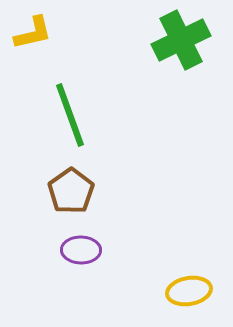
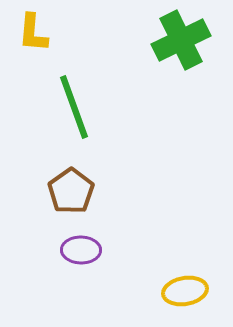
yellow L-shape: rotated 108 degrees clockwise
green line: moved 4 px right, 8 px up
yellow ellipse: moved 4 px left
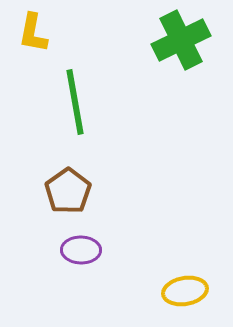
yellow L-shape: rotated 6 degrees clockwise
green line: moved 1 px right, 5 px up; rotated 10 degrees clockwise
brown pentagon: moved 3 px left
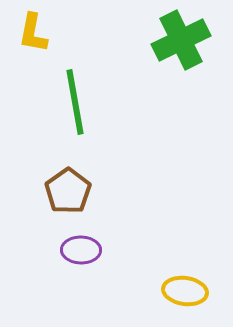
yellow ellipse: rotated 18 degrees clockwise
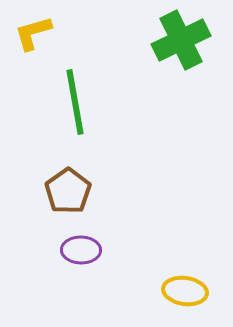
yellow L-shape: rotated 63 degrees clockwise
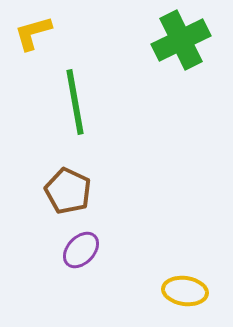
brown pentagon: rotated 12 degrees counterclockwise
purple ellipse: rotated 48 degrees counterclockwise
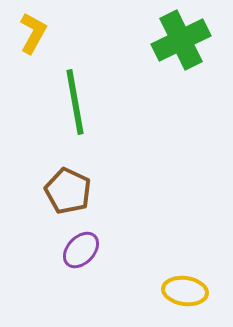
yellow L-shape: rotated 135 degrees clockwise
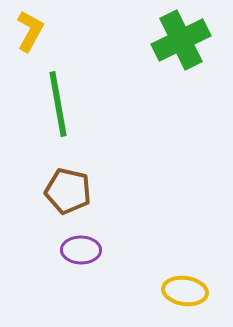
yellow L-shape: moved 3 px left, 2 px up
green line: moved 17 px left, 2 px down
brown pentagon: rotated 12 degrees counterclockwise
purple ellipse: rotated 48 degrees clockwise
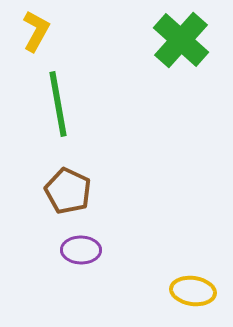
yellow L-shape: moved 6 px right
green cross: rotated 22 degrees counterclockwise
brown pentagon: rotated 12 degrees clockwise
yellow ellipse: moved 8 px right
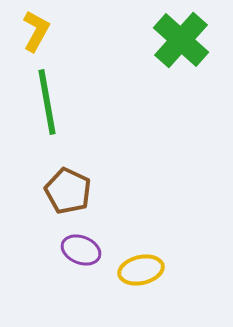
green line: moved 11 px left, 2 px up
purple ellipse: rotated 21 degrees clockwise
yellow ellipse: moved 52 px left, 21 px up; rotated 21 degrees counterclockwise
